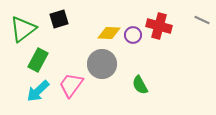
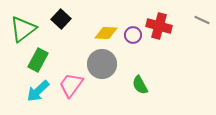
black square: moved 2 px right; rotated 30 degrees counterclockwise
yellow diamond: moved 3 px left
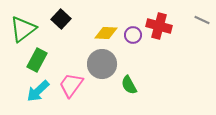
green rectangle: moved 1 px left
green semicircle: moved 11 px left
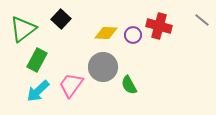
gray line: rotated 14 degrees clockwise
gray circle: moved 1 px right, 3 px down
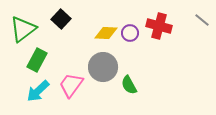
purple circle: moved 3 px left, 2 px up
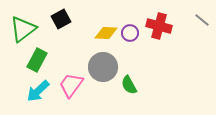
black square: rotated 18 degrees clockwise
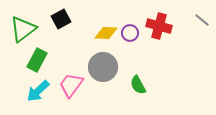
green semicircle: moved 9 px right
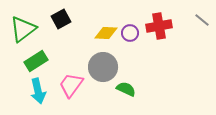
red cross: rotated 25 degrees counterclockwise
green rectangle: moved 1 px left, 1 px down; rotated 30 degrees clockwise
green semicircle: moved 12 px left, 4 px down; rotated 144 degrees clockwise
cyan arrow: rotated 60 degrees counterclockwise
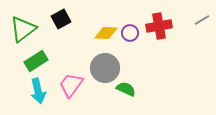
gray line: rotated 70 degrees counterclockwise
gray circle: moved 2 px right, 1 px down
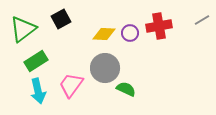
yellow diamond: moved 2 px left, 1 px down
